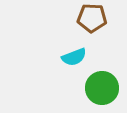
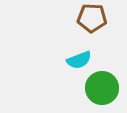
cyan semicircle: moved 5 px right, 3 px down
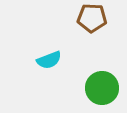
cyan semicircle: moved 30 px left
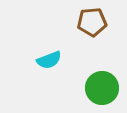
brown pentagon: moved 4 px down; rotated 8 degrees counterclockwise
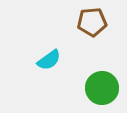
cyan semicircle: rotated 15 degrees counterclockwise
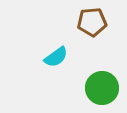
cyan semicircle: moved 7 px right, 3 px up
